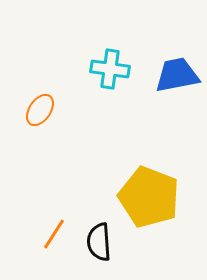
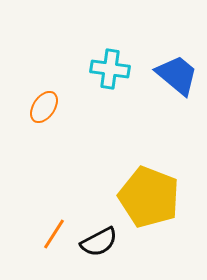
blue trapezoid: rotated 51 degrees clockwise
orange ellipse: moved 4 px right, 3 px up
black semicircle: rotated 114 degrees counterclockwise
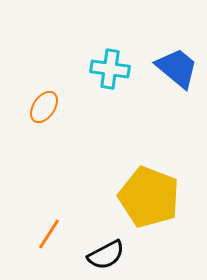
blue trapezoid: moved 7 px up
orange line: moved 5 px left
black semicircle: moved 7 px right, 13 px down
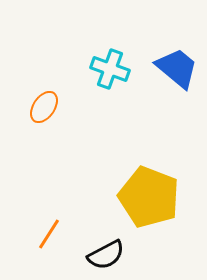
cyan cross: rotated 12 degrees clockwise
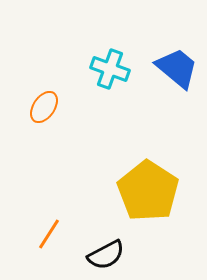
yellow pentagon: moved 1 px left, 6 px up; rotated 12 degrees clockwise
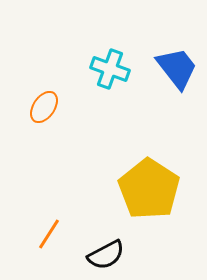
blue trapezoid: rotated 12 degrees clockwise
yellow pentagon: moved 1 px right, 2 px up
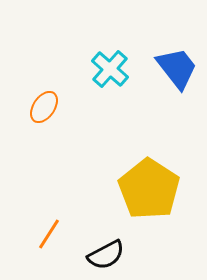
cyan cross: rotated 21 degrees clockwise
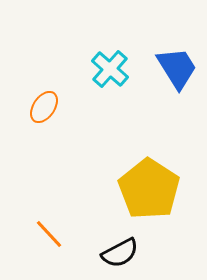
blue trapezoid: rotated 6 degrees clockwise
orange line: rotated 76 degrees counterclockwise
black semicircle: moved 14 px right, 2 px up
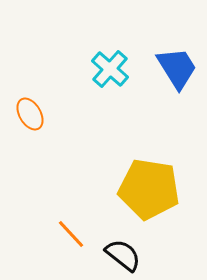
orange ellipse: moved 14 px left, 7 px down; rotated 64 degrees counterclockwise
yellow pentagon: rotated 24 degrees counterclockwise
orange line: moved 22 px right
black semicircle: moved 3 px right, 2 px down; rotated 114 degrees counterclockwise
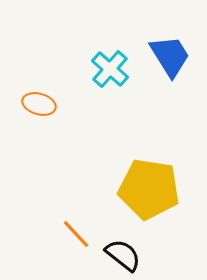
blue trapezoid: moved 7 px left, 12 px up
orange ellipse: moved 9 px right, 10 px up; rotated 44 degrees counterclockwise
orange line: moved 5 px right
